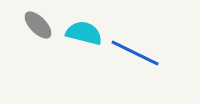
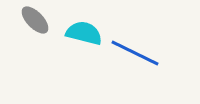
gray ellipse: moved 3 px left, 5 px up
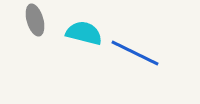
gray ellipse: rotated 28 degrees clockwise
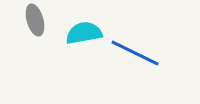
cyan semicircle: rotated 24 degrees counterclockwise
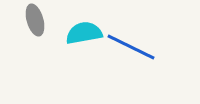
blue line: moved 4 px left, 6 px up
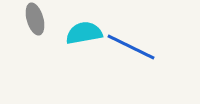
gray ellipse: moved 1 px up
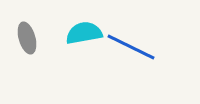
gray ellipse: moved 8 px left, 19 px down
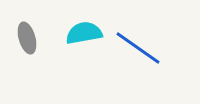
blue line: moved 7 px right, 1 px down; rotated 9 degrees clockwise
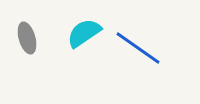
cyan semicircle: rotated 24 degrees counterclockwise
